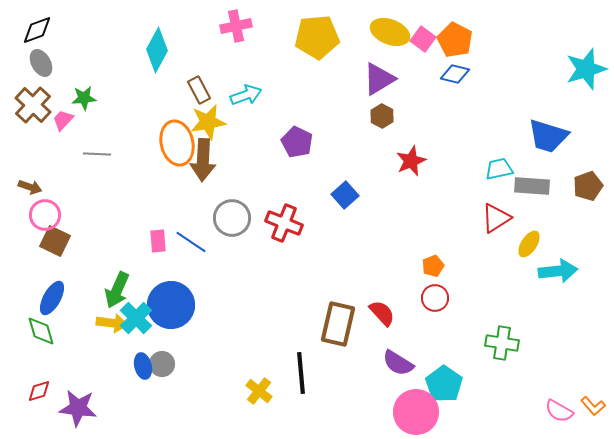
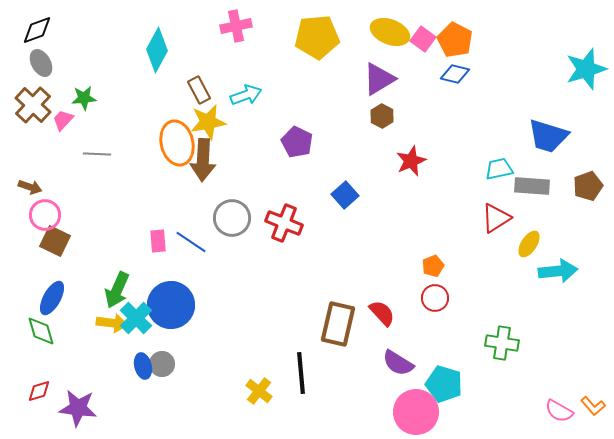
cyan pentagon at (444, 384): rotated 18 degrees counterclockwise
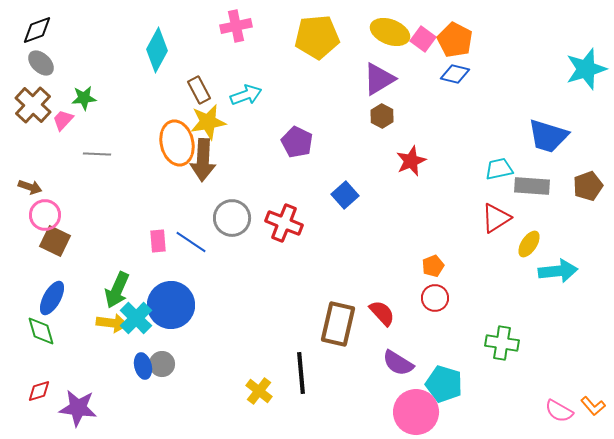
gray ellipse at (41, 63): rotated 16 degrees counterclockwise
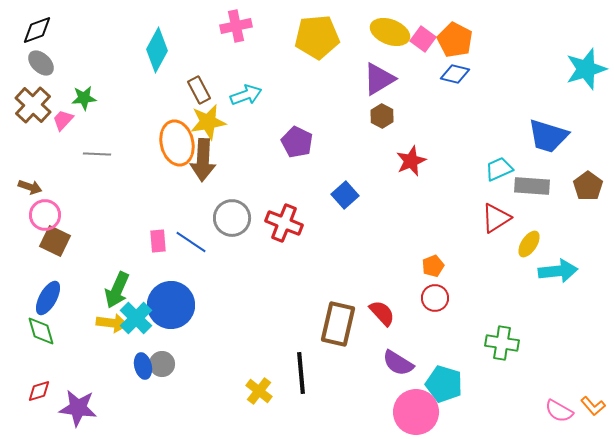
cyan trapezoid at (499, 169): rotated 12 degrees counterclockwise
brown pentagon at (588, 186): rotated 16 degrees counterclockwise
blue ellipse at (52, 298): moved 4 px left
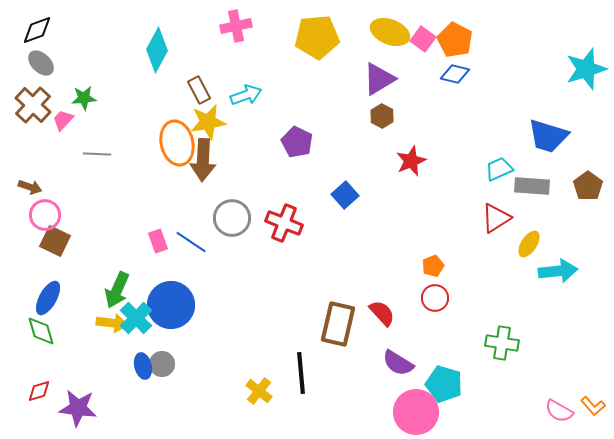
pink rectangle at (158, 241): rotated 15 degrees counterclockwise
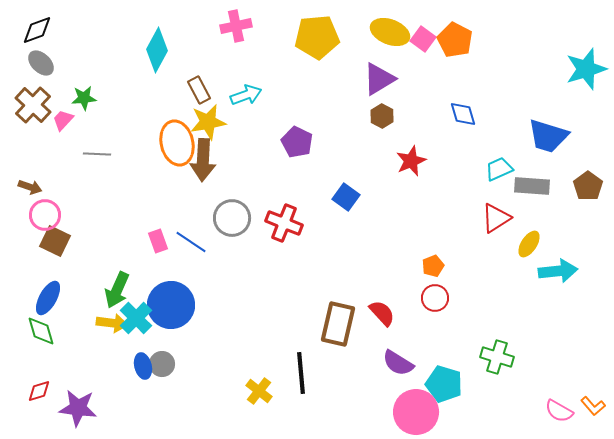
blue diamond at (455, 74): moved 8 px right, 40 px down; rotated 60 degrees clockwise
blue square at (345, 195): moved 1 px right, 2 px down; rotated 12 degrees counterclockwise
green cross at (502, 343): moved 5 px left, 14 px down; rotated 8 degrees clockwise
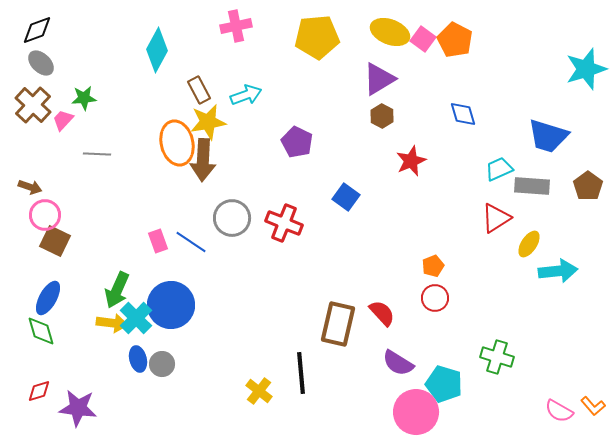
blue ellipse at (143, 366): moved 5 px left, 7 px up
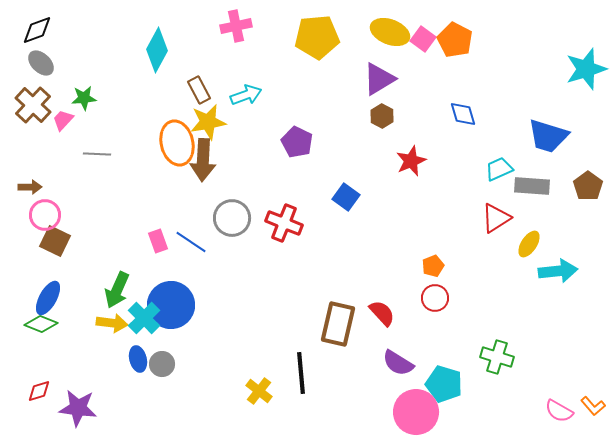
brown arrow at (30, 187): rotated 20 degrees counterclockwise
cyan cross at (136, 318): moved 8 px right
green diamond at (41, 331): moved 7 px up; rotated 52 degrees counterclockwise
